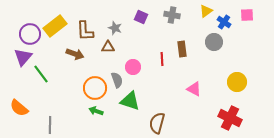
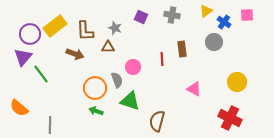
brown semicircle: moved 2 px up
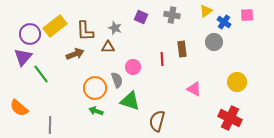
brown arrow: rotated 42 degrees counterclockwise
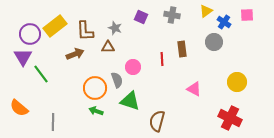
purple triangle: rotated 12 degrees counterclockwise
gray line: moved 3 px right, 3 px up
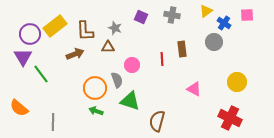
blue cross: moved 1 px down
pink circle: moved 1 px left, 2 px up
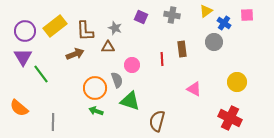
purple circle: moved 5 px left, 3 px up
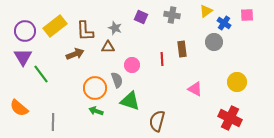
pink triangle: moved 1 px right
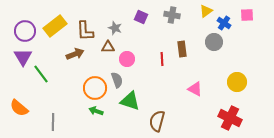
pink circle: moved 5 px left, 6 px up
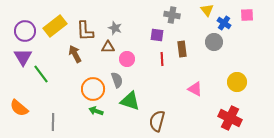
yellow triangle: moved 1 px right, 1 px up; rotated 32 degrees counterclockwise
purple square: moved 16 px right, 18 px down; rotated 16 degrees counterclockwise
brown arrow: rotated 96 degrees counterclockwise
orange circle: moved 2 px left, 1 px down
